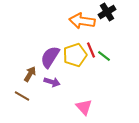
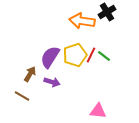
red line: moved 5 px down; rotated 49 degrees clockwise
pink triangle: moved 14 px right, 4 px down; rotated 42 degrees counterclockwise
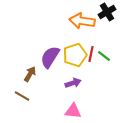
red line: moved 1 px up; rotated 14 degrees counterclockwise
purple arrow: moved 21 px right, 1 px down; rotated 35 degrees counterclockwise
pink triangle: moved 25 px left
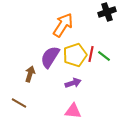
black cross: rotated 12 degrees clockwise
orange arrow: moved 19 px left, 4 px down; rotated 115 degrees clockwise
brown arrow: rotated 14 degrees counterclockwise
brown line: moved 3 px left, 7 px down
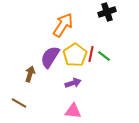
yellow pentagon: rotated 15 degrees counterclockwise
